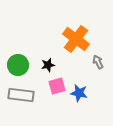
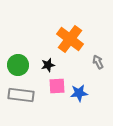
orange cross: moved 6 px left
pink square: rotated 12 degrees clockwise
blue star: rotated 18 degrees counterclockwise
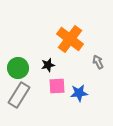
green circle: moved 3 px down
gray rectangle: moved 2 px left; rotated 65 degrees counterclockwise
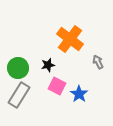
pink square: rotated 30 degrees clockwise
blue star: moved 1 px down; rotated 30 degrees counterclockwise
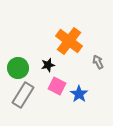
orange cross: moved 1 px left, 2 px down
gray rectangle: moved 4 px right
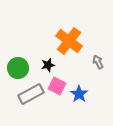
gray rectangle: moved 8 px right, 1 px up; rotated 30 degrees clockwise
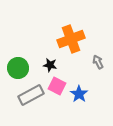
orange cross: moved 2 px right, 2 px up; rotated 32 degrees clockwise
black star: moved 2 px right; rotated 24 degrees clockwise
gray rectangle: moved 1 px down
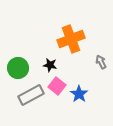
gray arrow: moved 3 px right
pink square: rotated 12 degrees clockwise
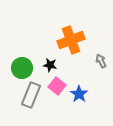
orange cross: moved 1 px down
gray arrow: moved 1 px up
green circle: moved 4 px right
gray rectangle: rotated 40 degrees counterclockwise
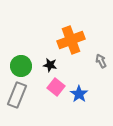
green circle: moved 1 px left, 2 px up
pink square: moved 1 px left, 1 px down
gray rectangle: moved 14 px left
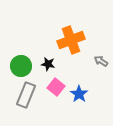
gray arrow: rotated 32 degrees counterclockwise
black star: moved 2 px left, 1 px up
gray rectangle: moved 9 px right
